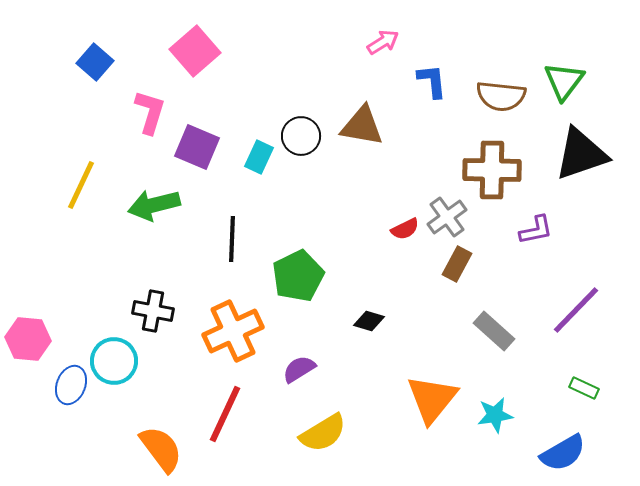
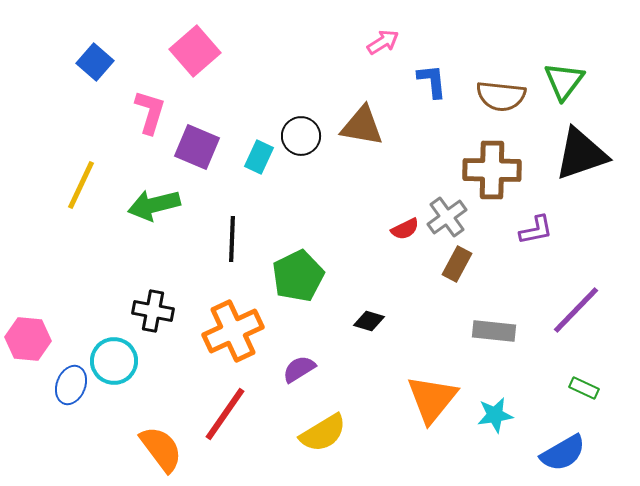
gray rectangle: rotated 36 degrees counterclockwise
red line: rotated 10 degrees clockwise
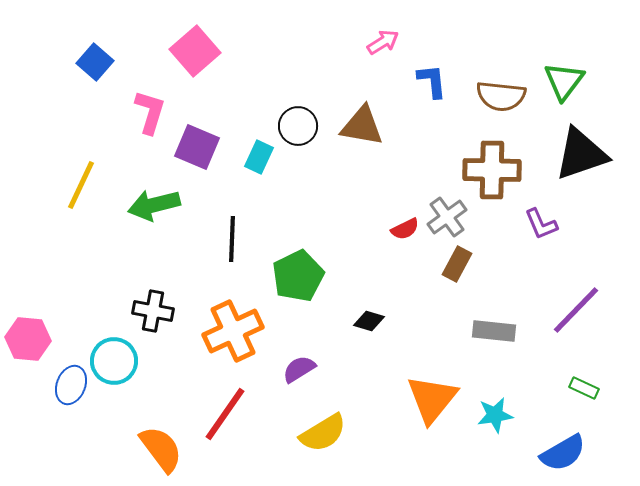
black circle: moved 3 px left, 10 px up
purple L-shape: moved 5 px right, 6 px up; rotated 78 degrees clockwise
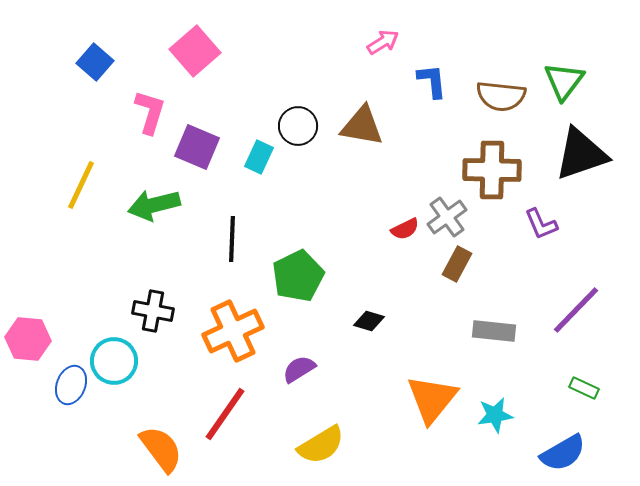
yellow semicircle: moved 2 px left, 12 px down
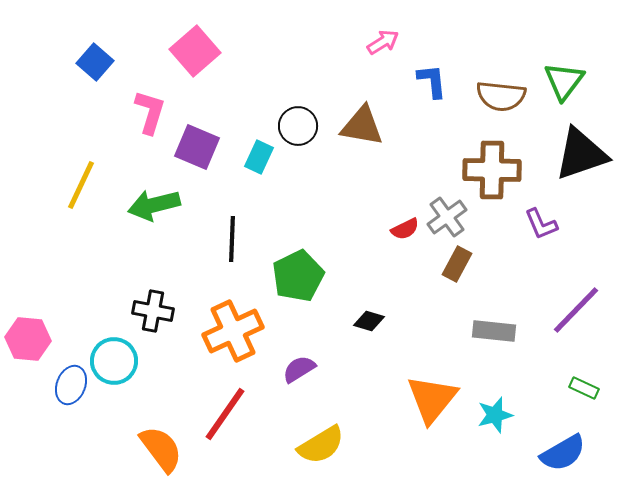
cyan star: rotated 6 degrees counterclockwise
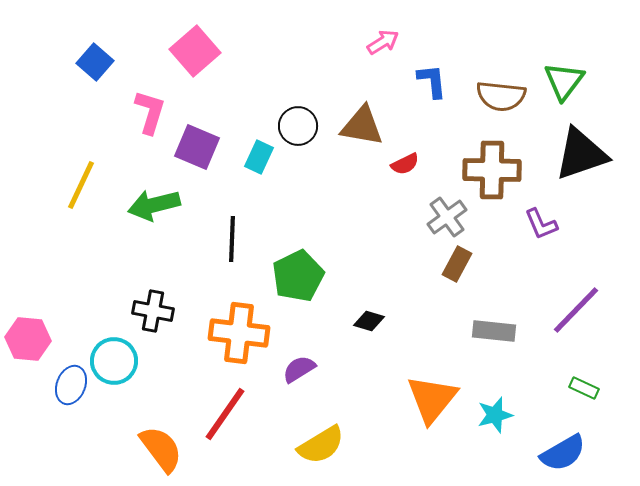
red semicircle: moved 65 px up
orange cross: moved 6 px right, 2 px down; rotated 32 degrees clockwise
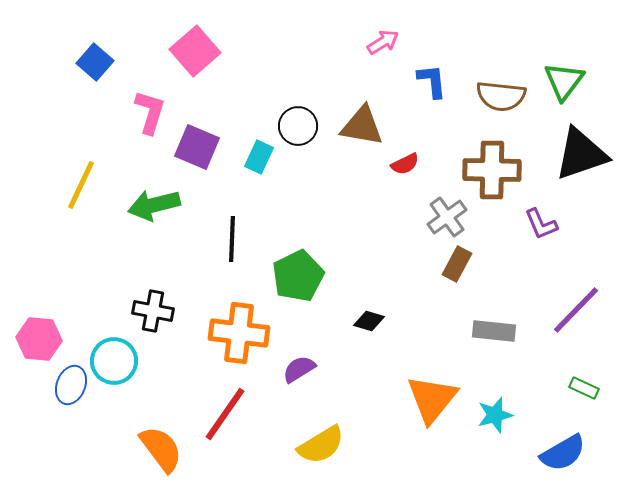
pink hexagon: moved 11 px right
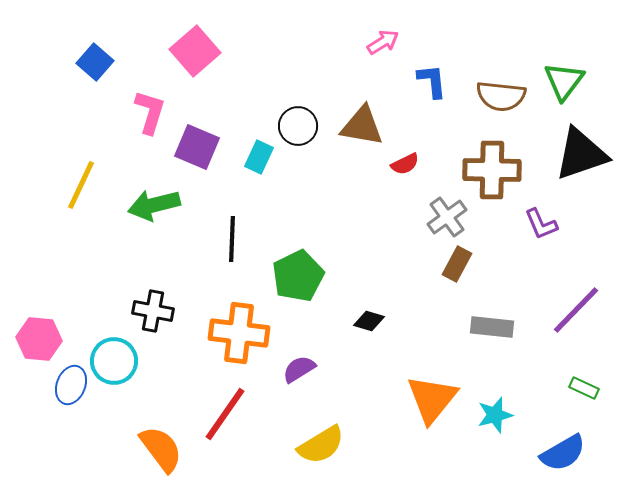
gray rectangle: moved 2 px left, 4 px up
